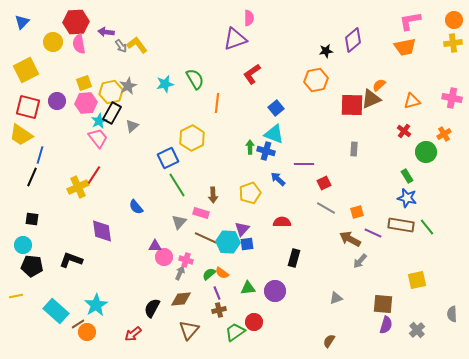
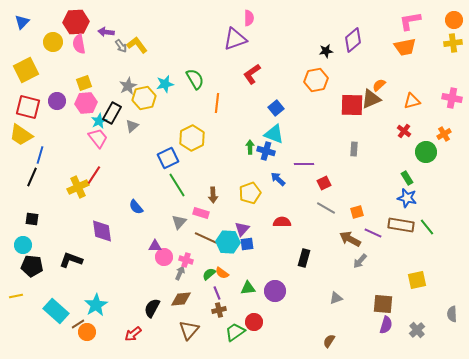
yellow hexagon at (111, 92): moved 33 px right, 6 px down
green rectangle at (407, 176): moved 2 px down
black rectangle at (294, 258): moved 10 px right
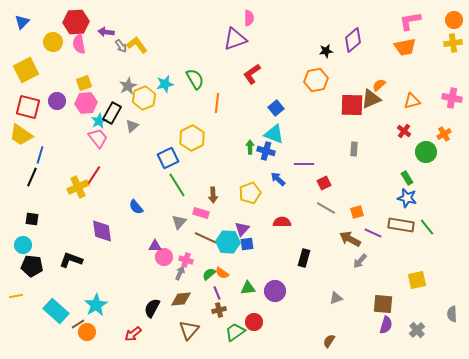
yellow hexagon at (144, 98): rotated 10 degrees counterclockwise
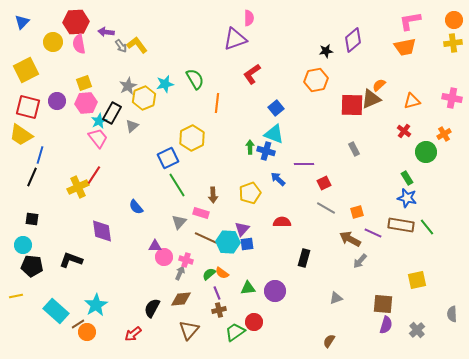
gray rectangle at (354, 149): rotated 32 degrees counterclockwise
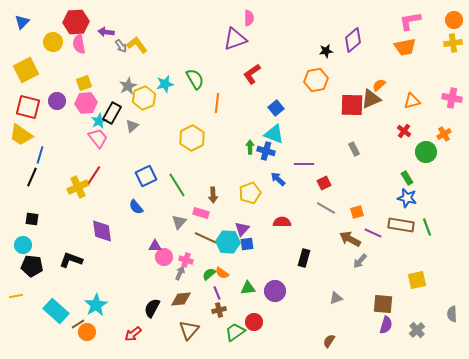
blue square at (168, 158): moved 22 px left, 18 px down
green line at (427, 227): rotated 18 degrees clockwise
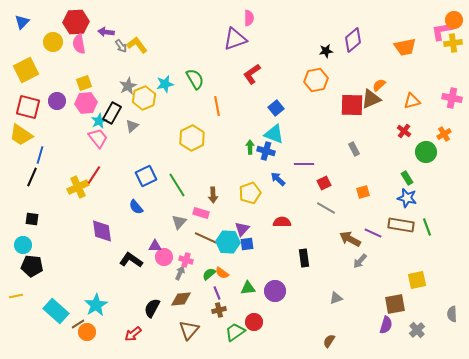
pink L-shape at (410, 21): moved 32 px right, 10 px down
orange line at (217, 103): moved 3 px down; rotated 18 degrees counterclockwise
orange square at (357, 212): moved 6 px right, 20 px up
black rectangle at (304, 258): rotated 24 degrees counterclockwise
black L-shape at (71, 260): moved 60 px right; rotated 15 degrees clockwise
brown square at (383, 304): moved 12 px right; rotated 15 degrees counterclockwise
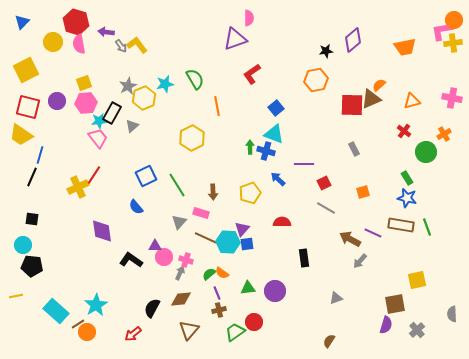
red hexagon at (76, 22): rotated 20 degrees clockwise
cyan star at (99, 121): rotated 21 degrees clockwise
brown arrow at (213, 195): moved 3 px up
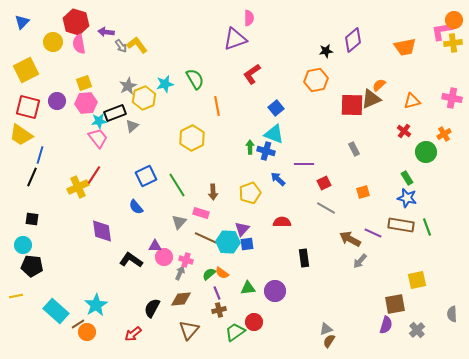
black rectangle at (112, 113): moved 3 px right; rotated 40 degrees clockwise
gray triangle at (336, 298): moved 10 px left, 31 px down
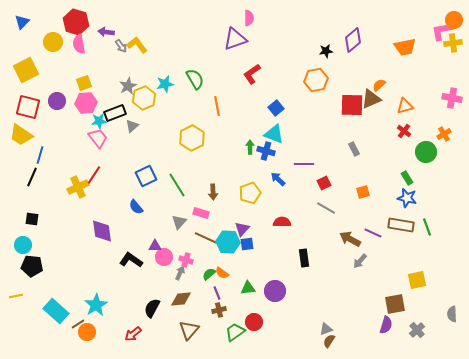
orange triangle at (412, 101): moved 7 px left, 5 px down
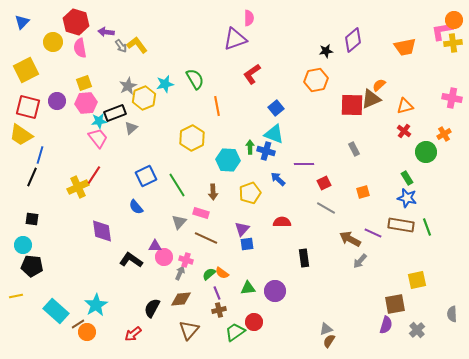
pink semicircle at (79, 44): moved 1 px right, 4 px down
gray triangle at (132, 126): moved 1 px left, 2 px down
cyan hexagon at (228, 242): moved 82 px up
